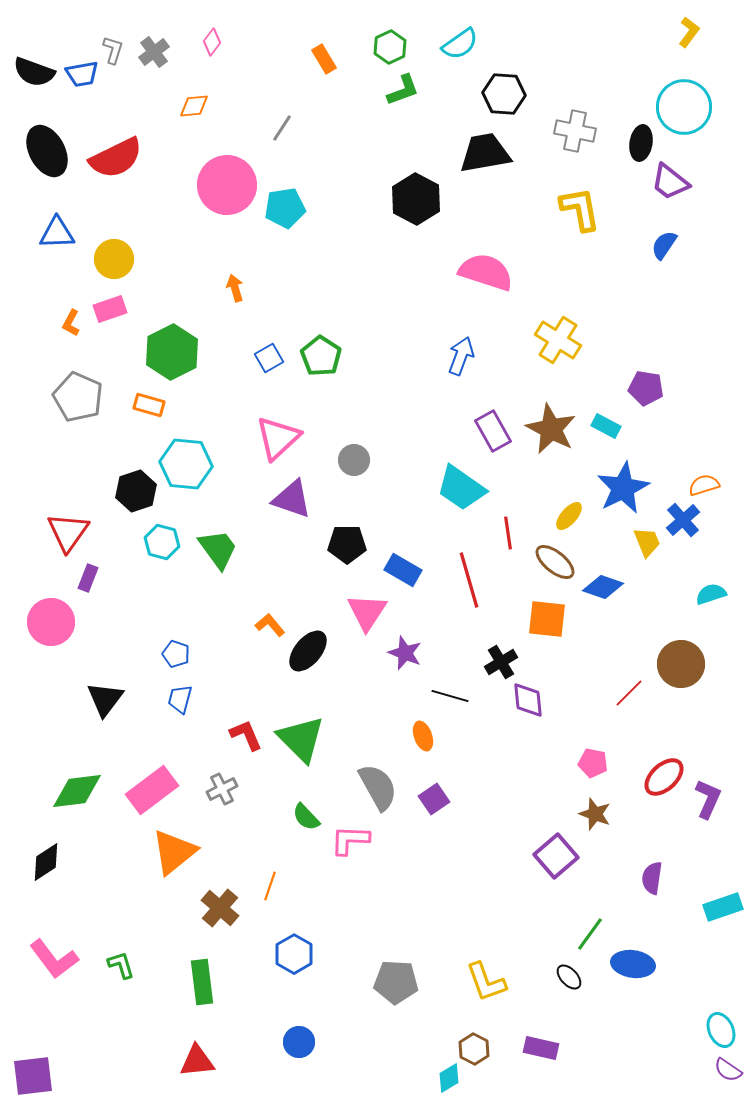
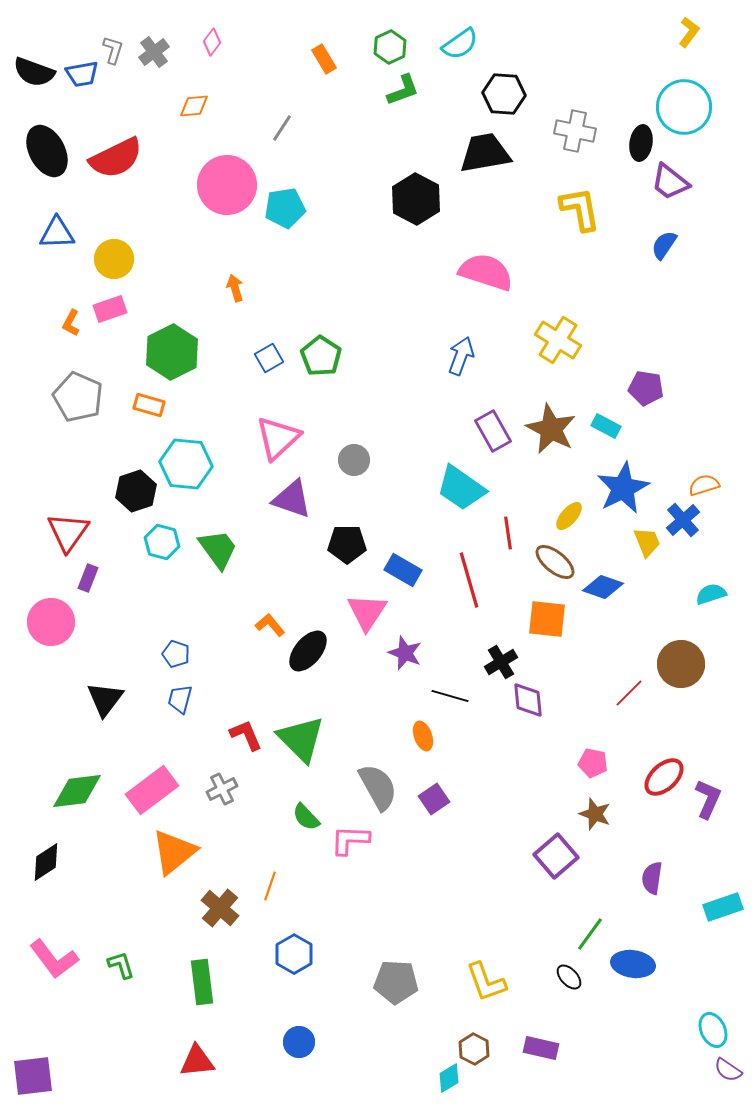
cyan ellipse at (721, 1030): moved 8 px left
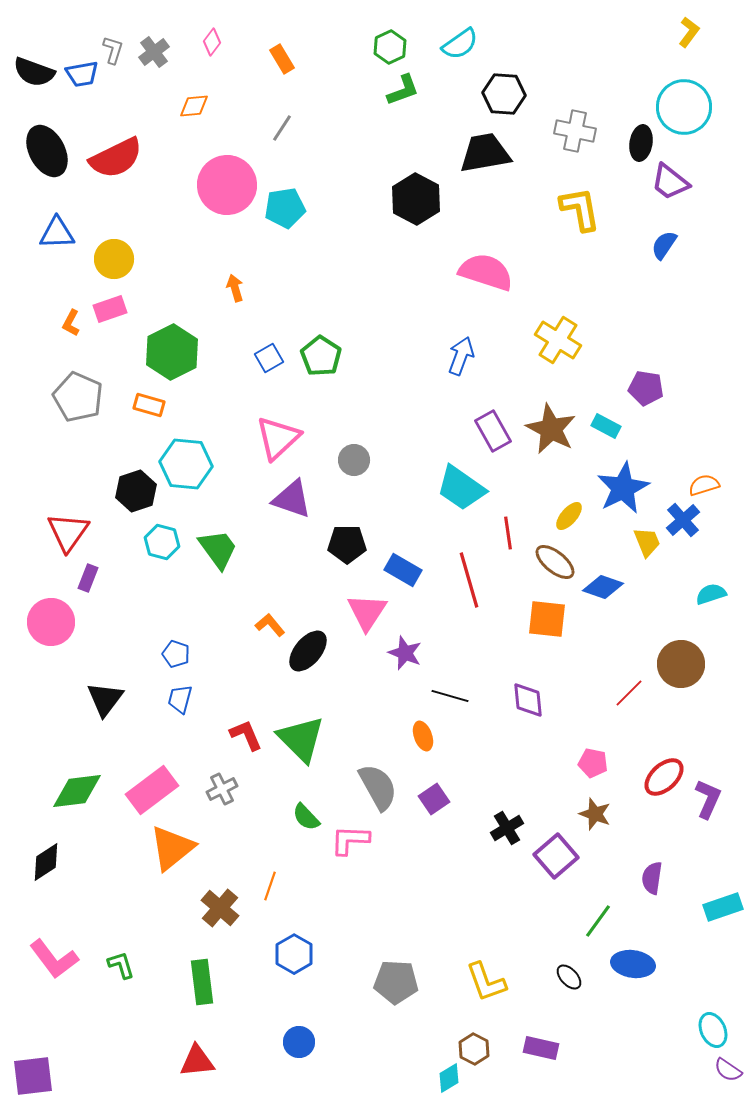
orange rectangle at (324, 59): moved 42 px left
black cross at (501, 662): moved 6 px right, 166 px down
orange triangle at (174, 852): moved 2 px left, 4 px up
green line at (590, 934): moved 8 px right, 13 px up
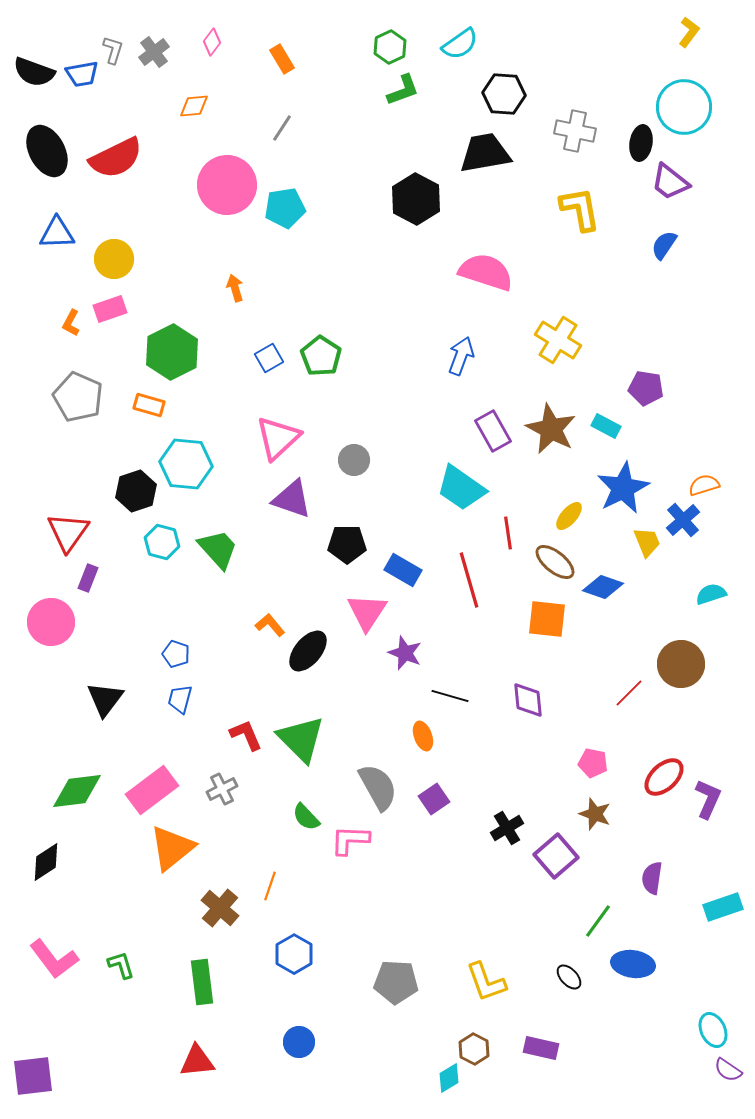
green trapezoid at (218, 549): rotated 6 degrees counterclockwise
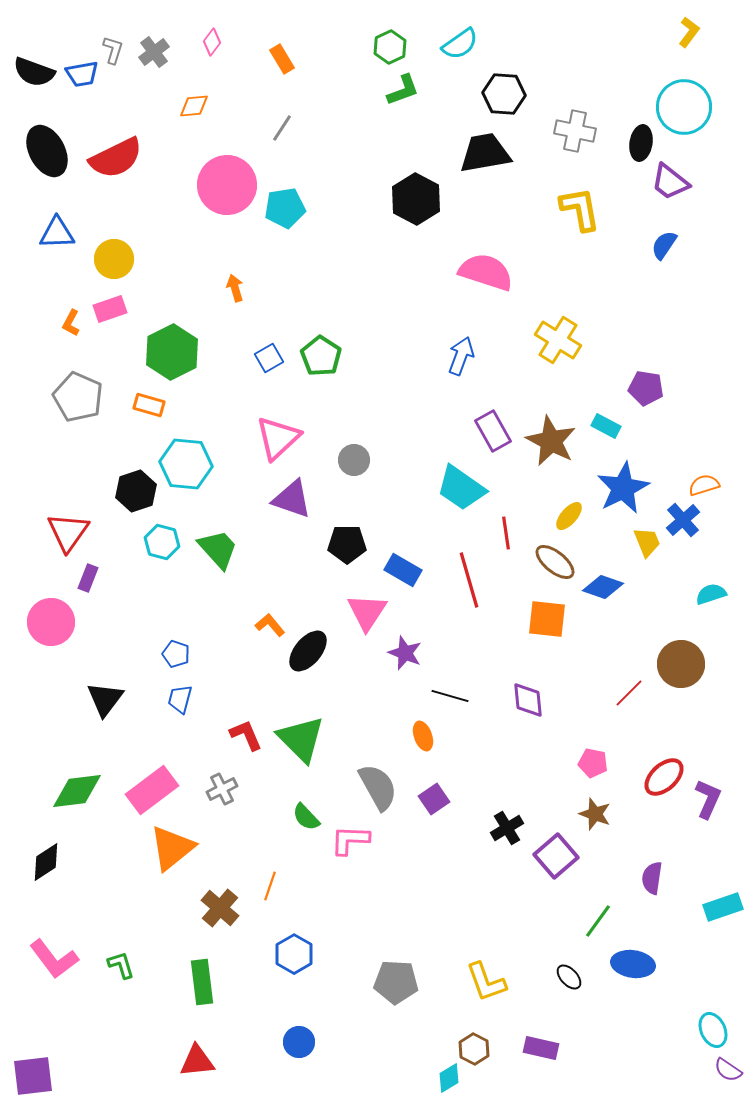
brown star at (551, 429): moved 12 px down
red line at (508, 533): moved 2 px left
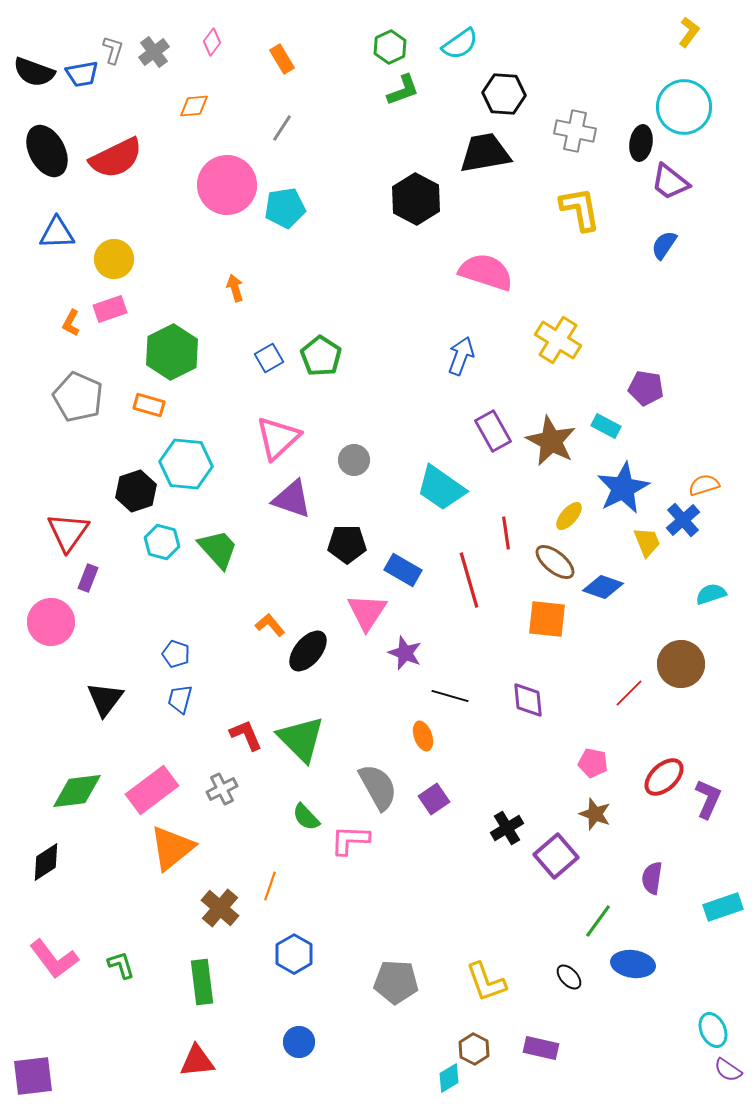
cyan trapezoid at (461, 488): moved 20 px left
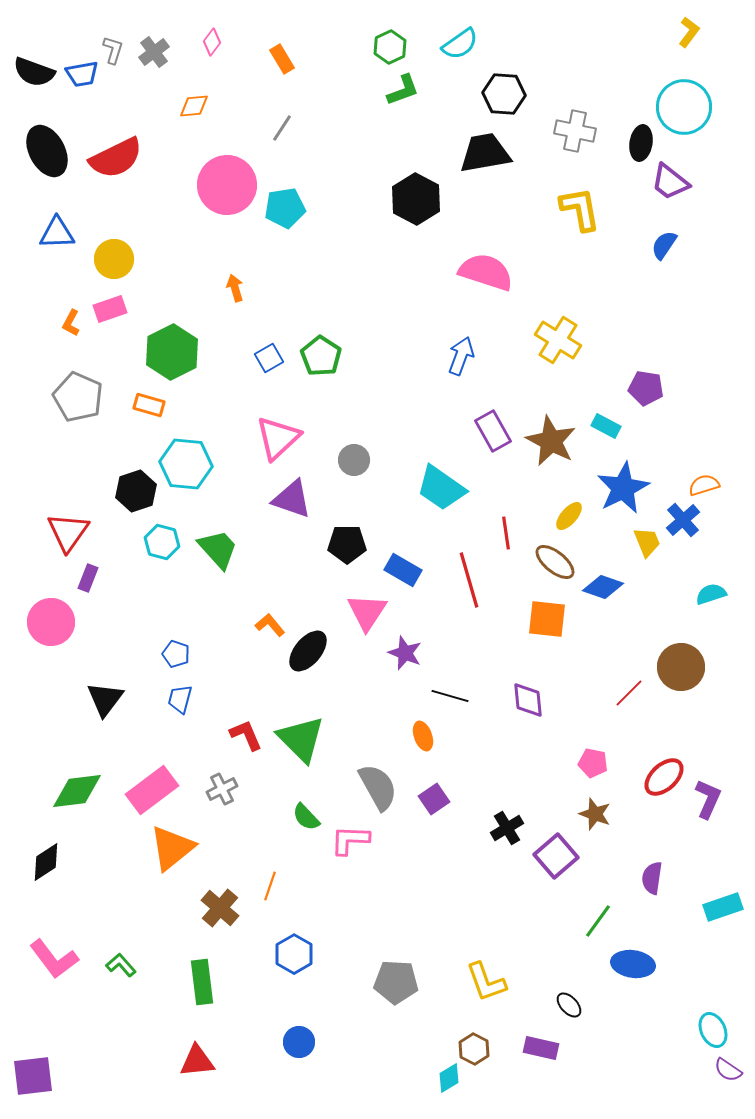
brown circle at (681, 664): moved 3 px down
green L-shape at (121, 965): rotated 24 degrees counterclockwise
black ellipse at (569, 977): moved 28 px down
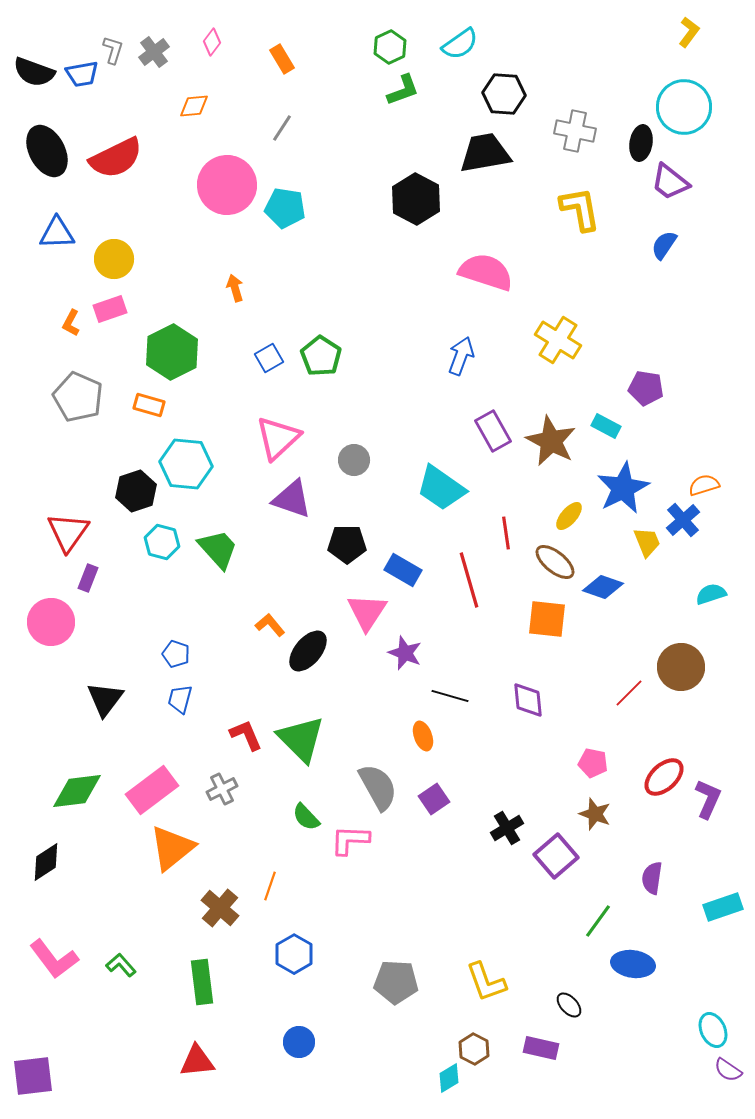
cyan pentagon at (285, 208): rotated 18 degrees clockwise
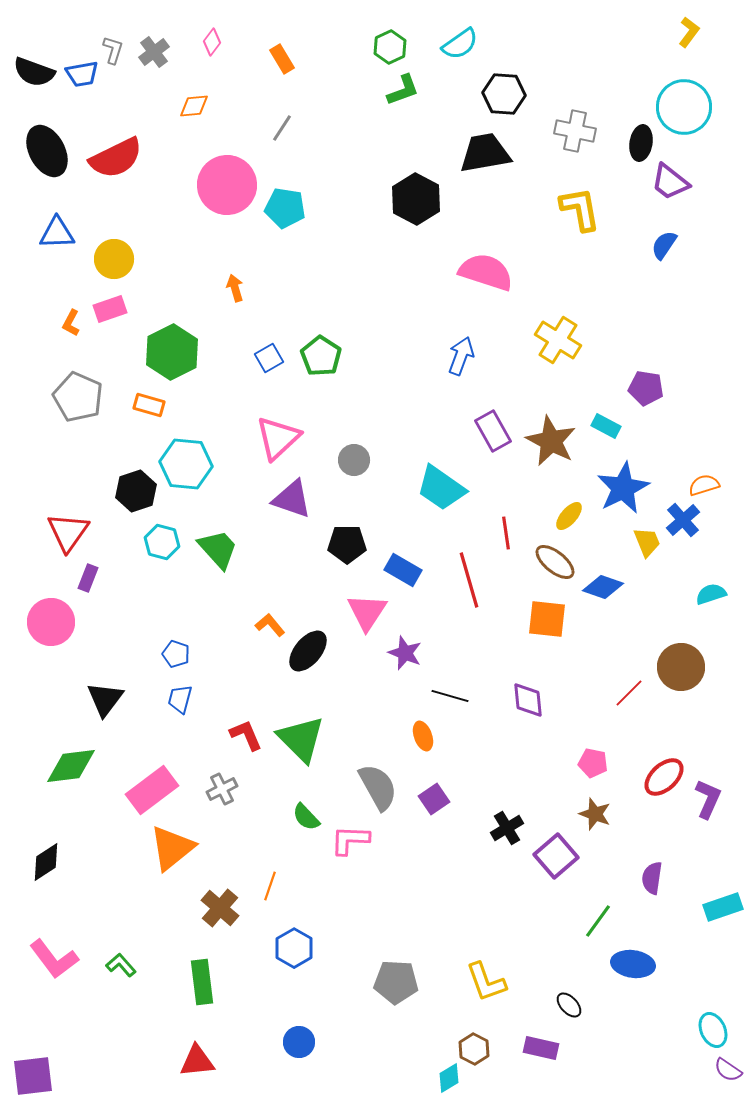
green diamond at (77, 791): moved 6 px left, 25 px up
blue hexagon at (294, 954): moved 6 px up
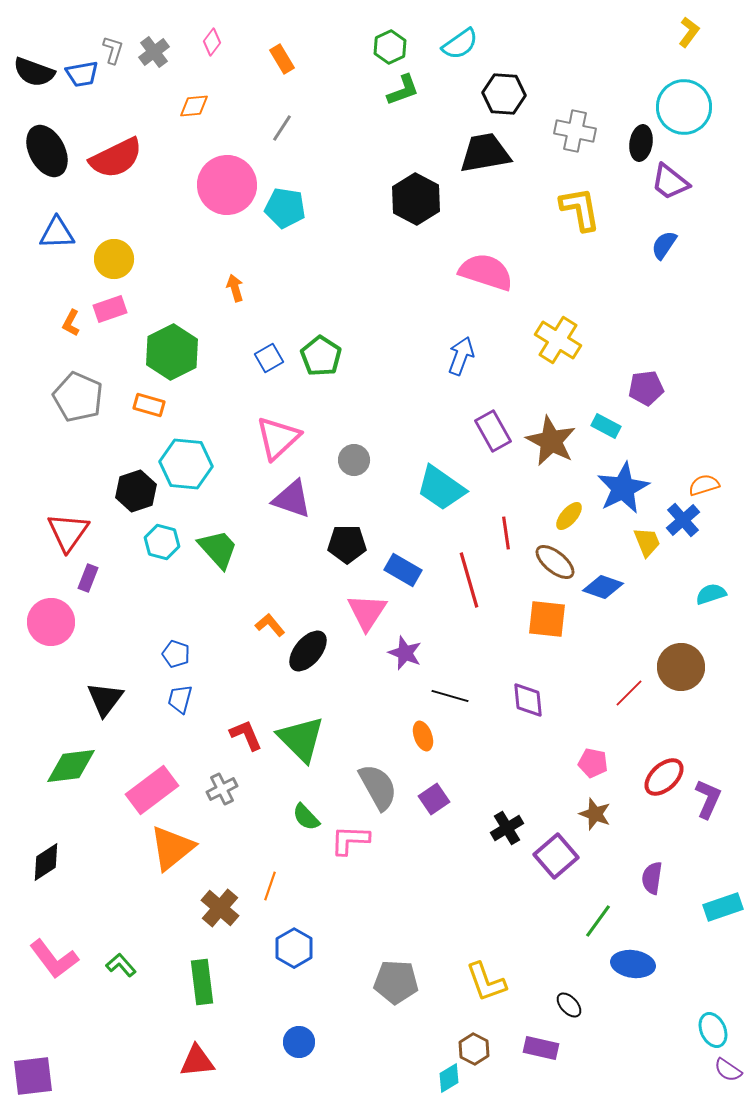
purple pentagon at (646, 388): rotated 16 degrees counterclockwise
